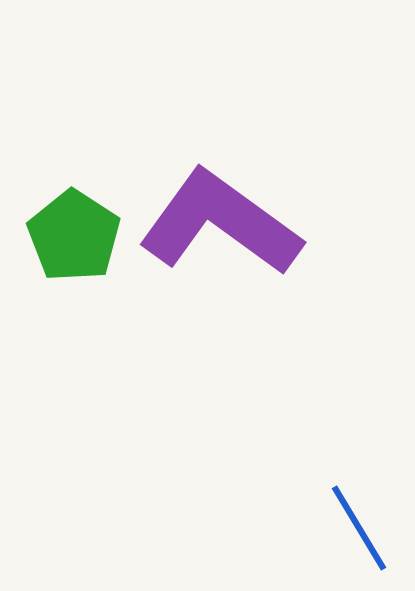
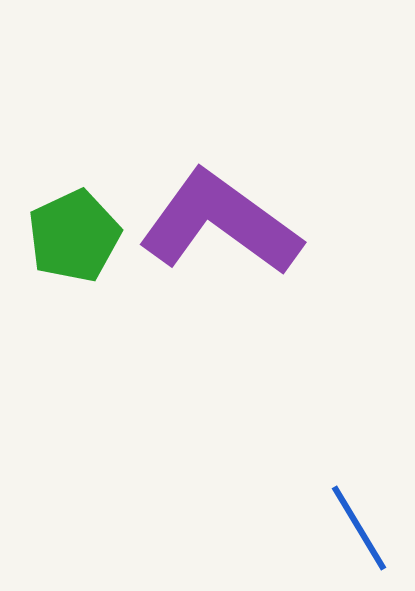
green pentagon: rotated 14 degrees clockwise
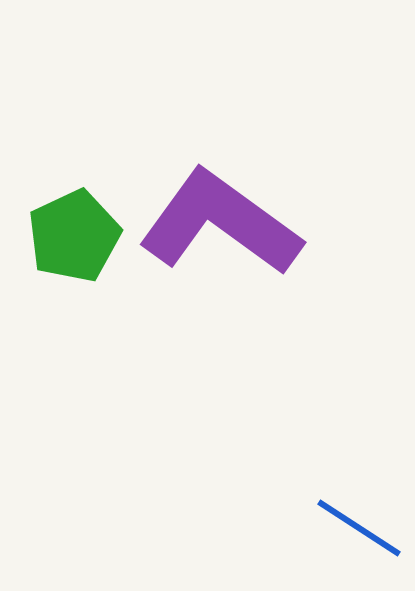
blue line: rotated 26 degrees counterclockwise
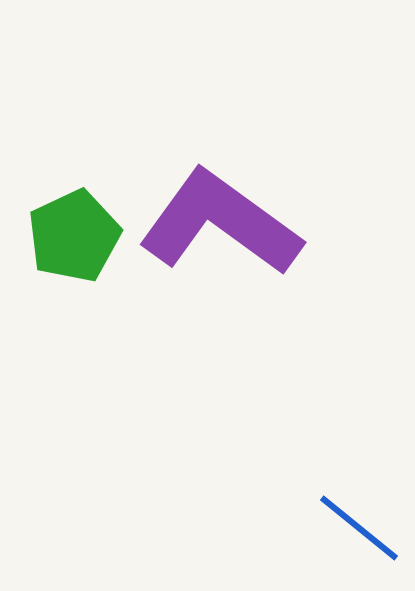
blue line: rotated 6 degrees clockwise
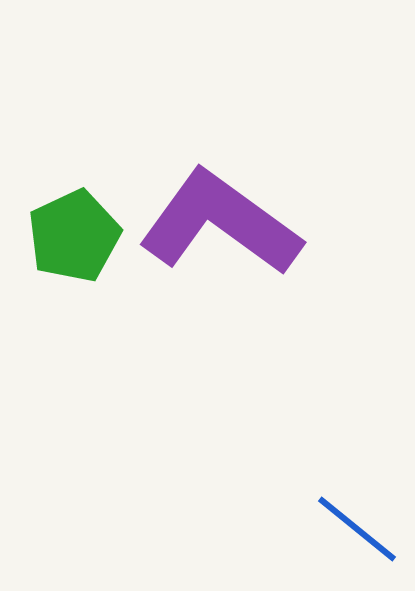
blue line: moved 2 px left, 1 px down
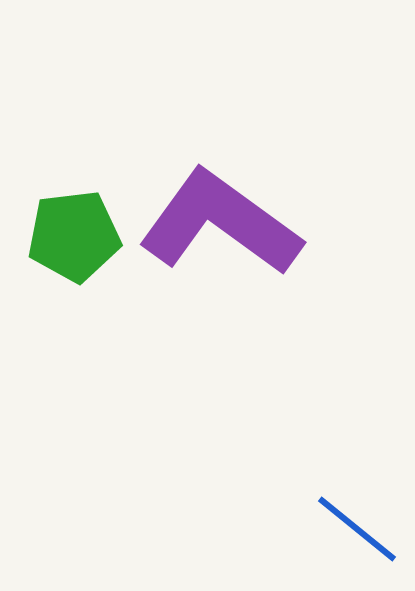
green pentagon: rotated 18 degrees clockwise
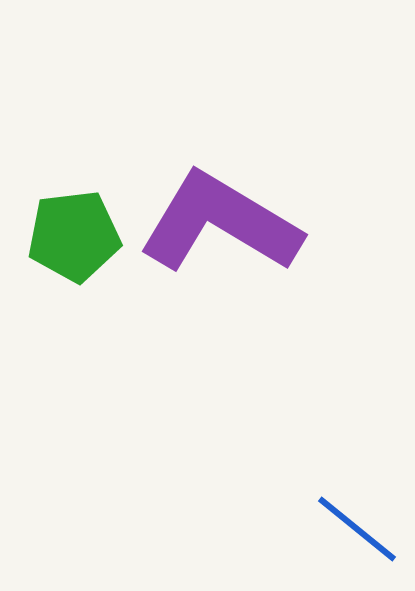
purple L-shape: rotated 5 degrees counterclockwise
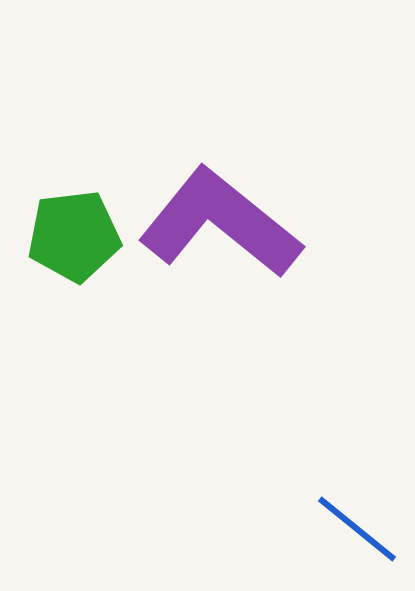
purple L-shape: rotated 8 degrees clockwise
